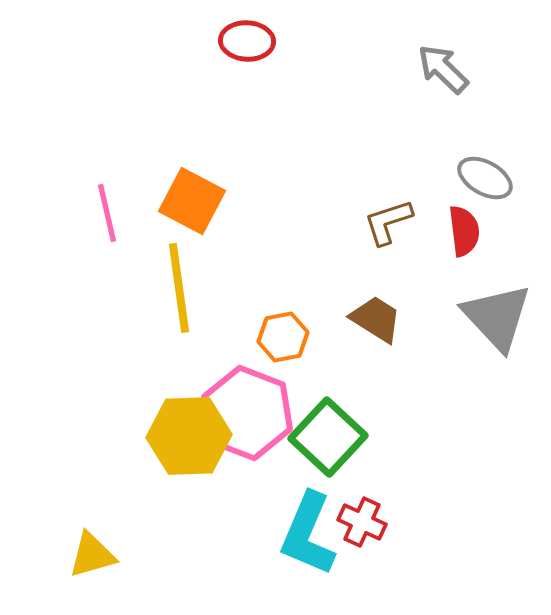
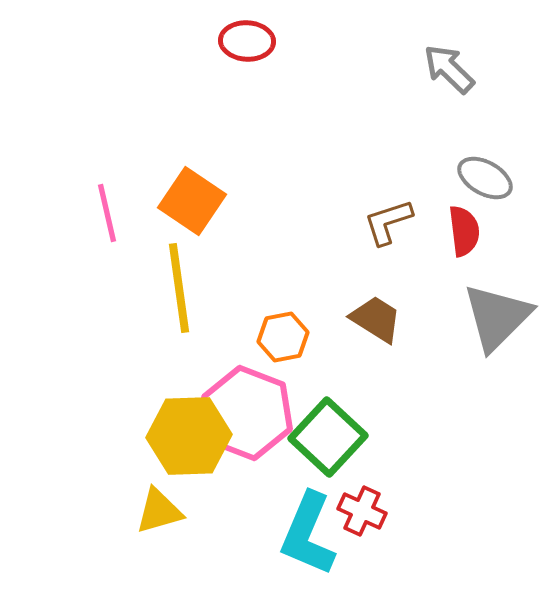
gray arrow: moved 6 px right
orange square: rotated 6 degrees clockwise
gray triangle: rotated 28 degrees clockwise
red cross: moved 11 px up
yellow triangle: moved 67 px right, 44 px up
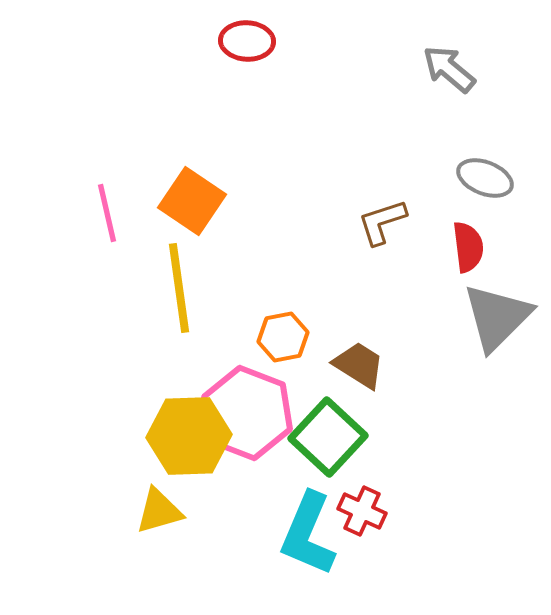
gray arrow: rotated 4 degrees counterclockwise
gray ellipse: rotated 8 degrees counterclockwise
brown L-shape: moved 6 px left
red semicircle: moved 4 px right, 16 px down
brown trapezoid: moved 17 px left, 46 px down
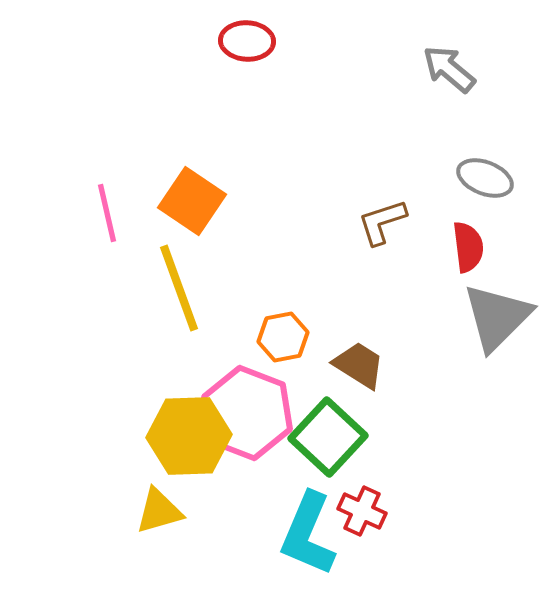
yellow line: rotated 12 degrees counterclockwise
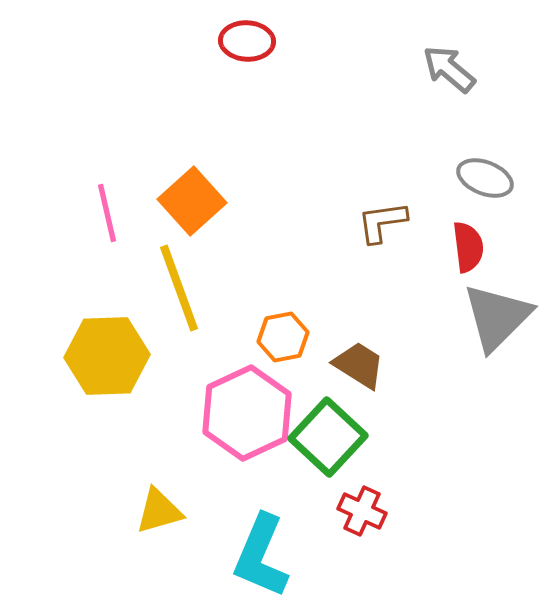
orange square: rotated 14 degrees clockwise
brown L-shape: rotated 10 degrees clockwise
pink hexagon: rotated 14 degrees clockwise
yellow hexagon: moved 82 px left, 80 px up
cyan L-shape: moved 47 px left, 22 px down
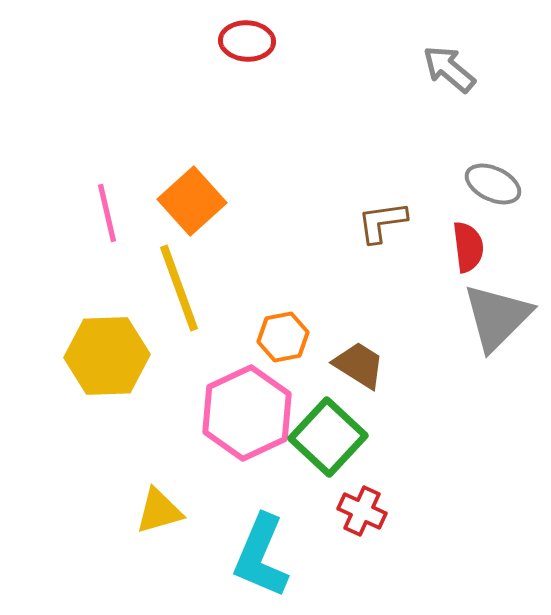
gray ellipse: moved 8 px right, 6 px down; rotated 4 degrees clockwise
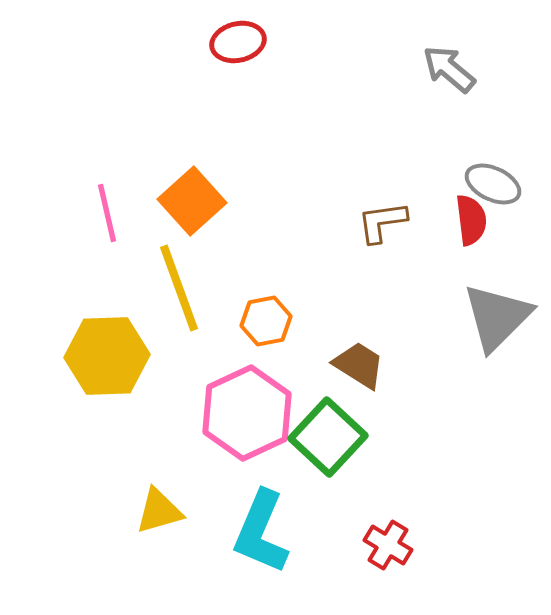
red ellipse: moved 9 px left, 1 px down; rotated 16 degrees counterclockwise
red semicircle: moved 3 px right, 27 px up
orange hexagon: moved 17 px left, 16 px up
red cross: moved 26 px right, 34 px down; rotated 6 degrees clockwise
cyan L-shape: moved 24 px up
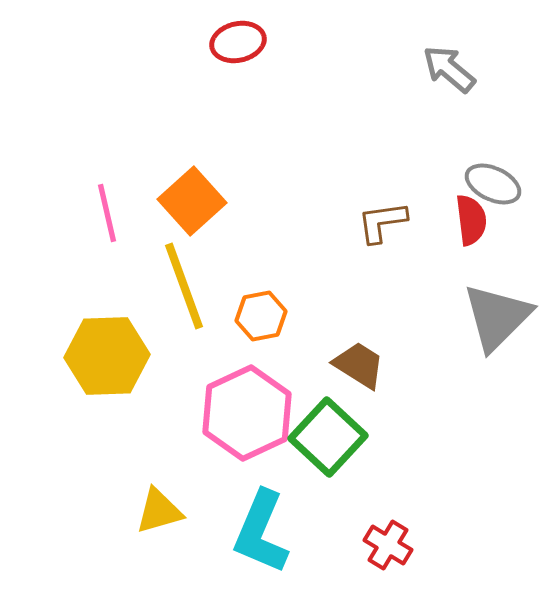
yellow line: moved 5 px right, 2 px up
orange hexagon: moved 5 px left, 5 px up
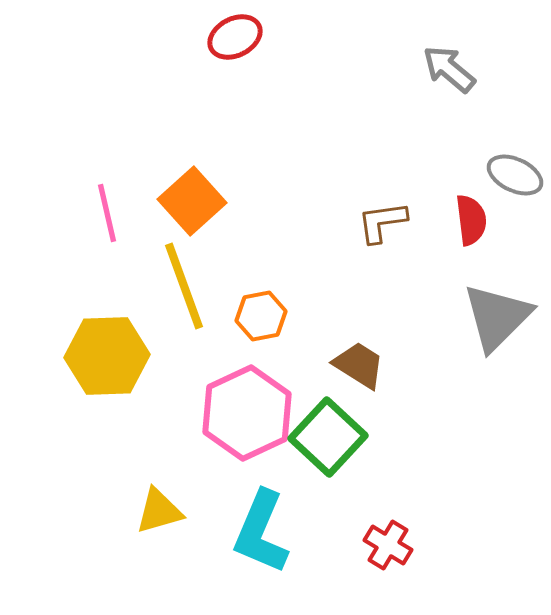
red ellipse: moved 3 px left, 5 px up; rotated 14 degrees counterclockwise
gray ellipse: moved 22 px right, 9 px up
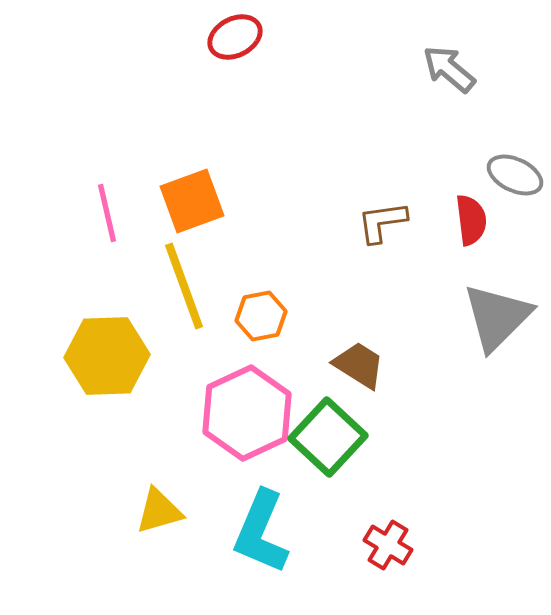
orange square: rotated 22 degrees clockwise
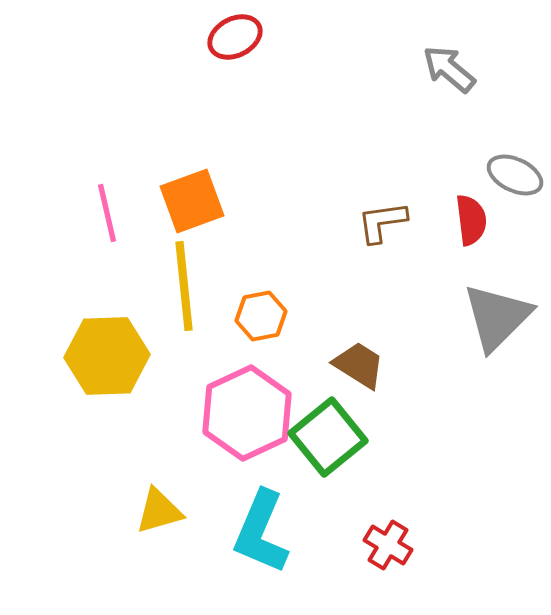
yellow line: rotated 14 degrees clockwise
green square: rotated 8 degrees clockwise
